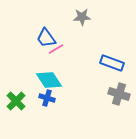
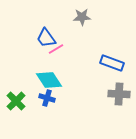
gray cross: rotated 15 degrees counterclockwise
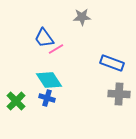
blue trapezoid: moved 2 px left
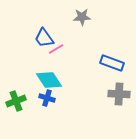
green cross: rotated 24 degrees clockwise
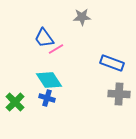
green cross: moved 1 px left, 1 px down; rotated 24 degrees counterclockwise
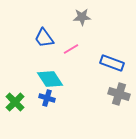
pink line: moved 15 px right
cyan diamond: moved 1 px right, 1 px up
gray cross: rotated 15 degrees clockwise
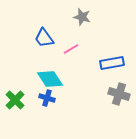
gray star: rotated 18 degrees clockwise
blue rectangle: rotated 30 degrees counterclockwise
green cross: moved 2 px up
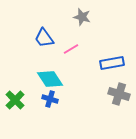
blue cross: moved 3 px right, 1 px down
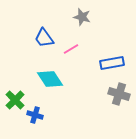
blue cross: moved 15 px left, 16 px down
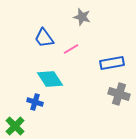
green cross: moved 26 px down
blue cross: moved 13 px up
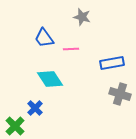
pink line: rotated 28 degrees clockwise
gray cross: moved 1 px right
blue cross: moved 6 px down; rotated 28 degrees clockwise
